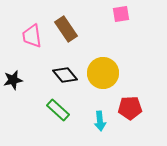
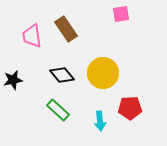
black diamond: moved 3 px left
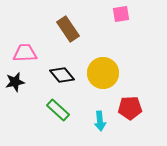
brown rectangle: moved 2 px right
pink trapezoid: moved 7 px left, 17 px down; rotated 95 degrees clockwise
black star: moved 2 px right, 2 px down
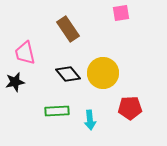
pink square: moved 1 px up
pink trapezoid: rotated 100 degrees counterclockwise
black diamond: moved 6 px right, 1 px up
green rectangle: moved 1 px left, 1 px down; rotated 45 degrees counterclockwise
cyan arrow: moved 10 px left, 1 px up
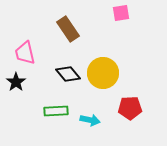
black star: moved 1 px right; rotated 24 degrees counterclockwise
green rectangle: moved 1 px left
cyan arrow: rotated 72 degrees counterclockwise
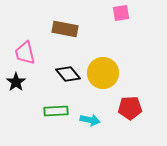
brown rectangle: moved 3 px left; rotated 45 degrees counterclockwise
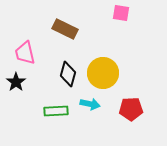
pink square: rotated 18 degrees clockwise
brown rectangle: rotated 15 degrees clockwise
black diamond: rotated 55 degrees clockwise
red pentagon: moved 1 px right, 1 px down
cyan arrow: moved 16 px up
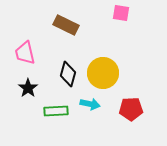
brown rectangle: moved 1 px right, 4 px up
black star: moved 12 px right, 6 px down
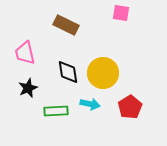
black diamond: moved 2 px up; rotated 25 degrees counterclockwise
black star: rotated 12 degrees clockwise
red pentagon: moved 1 px left, 2 px up; rotated 30 degrees counterclockwise
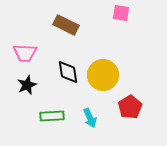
pink trapezoid: rotated 75 degrees counterclockwise
yellow circle: moved 2 px down
black star: moved 1 px left, 3 px up
cyan arrow: moved 14 px down; rotated 54 degrees clockwise
green rectangle: moved 4 px left, 5 px down
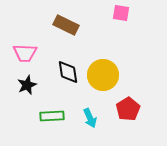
red pentagon: moved 2 px left, 2 px down
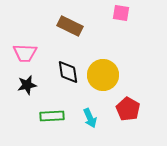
brown rectangle: moved 4 px right, 1 px down
black star: rotated 12 degrees clockwise
red pentagon: rotated 10 degrees counterclockwise
